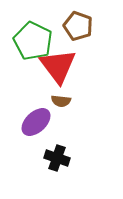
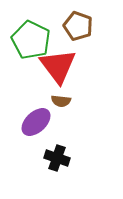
green pentagon: moved 2 px left, 1 px up
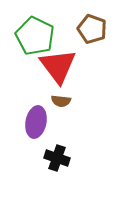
brown pentagon: moved 14 px right, 3 px down
green pentagon: moved 4 px right, 4 px up
purple ellipse: rotated 36 degrees counterclockwise
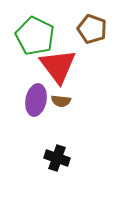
purple ellipse: moved 22 px up
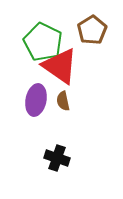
brown pentagon: moved 1 px down; rotated 20 degrees clockwise
green pentagon: moved 8 px right, 6 px down
red triangle: moved 2 px right; rotated 18 degrees counterclockwise
brown semicircle: moved 2 px right; rotated 72 degrees clockwise
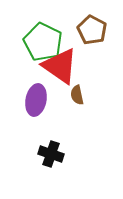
brown pentagon: rotated 12 degrees counterclockwise
brown semicircle: moved 14 px right, 6 px up
black cross: moved 6 px left, 4 px up
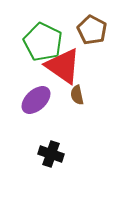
red triangle: moved 3 px right
purple ellipse: rotated 36 degrees clockwise
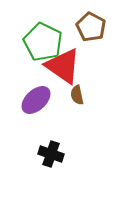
brown pentagon: moved 1 px left, 3 px up
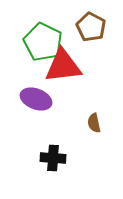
red triangle: rotated 42 degrees counterclockwise
brown semicircle: moved 17 px right, 28 px down
purple ellipse: moved 1 px up; rotated 64 degrees clockwise
black cross: moved 2 px right, 4 px down; rotated 15 degrees counterclockwise
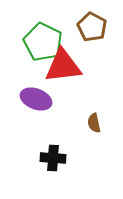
brown pentagon: moved 1 px right
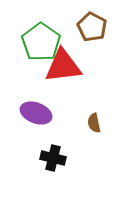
green pentagon: moved 2 px left; rotated 9 degrees clockwise
purple ellipse: moved 14 px down
black cross: rotated 10 degrees clockwise
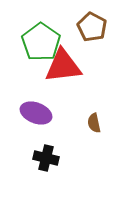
black cross: moved 7 px left
